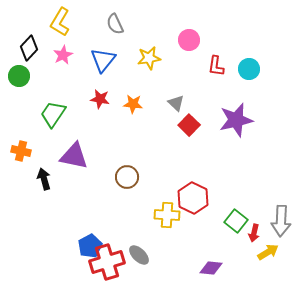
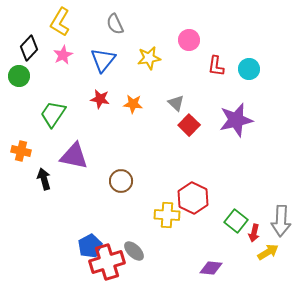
brown circle: moved 6 px left, 4 px down
gray ellipse: moved 5 px left, 4 px up
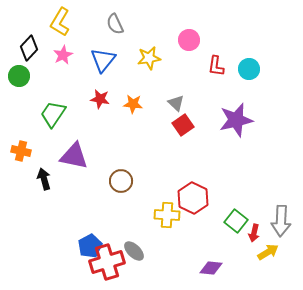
red square: moved 6 px left; rotated 10 degrees clockwise
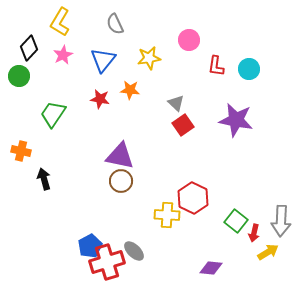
orange star: moved 3 px left, 14 px up
purple star: rotated 24 degrees clockwise
purple triangle: moved 46 px right
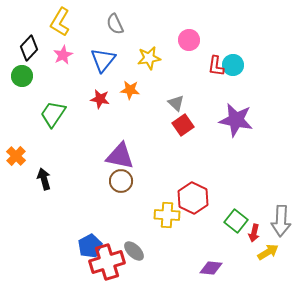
cyan circle: moved 16 px left, 4 px up
green circle: moved 3 px right
orange cross: moved 5 px left, 5 px down; rotated 30 degrees clockwise
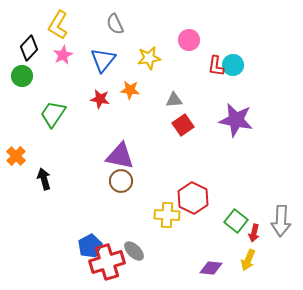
yellow L-shape: moved 2 px left, 3 px down
gray triangle: moved 2 px left, 3 px up; rotated 48 degrees counterclockwise
yellow arrow: moved 20 px left, 8 px down; rotated 145 degrees clockwise
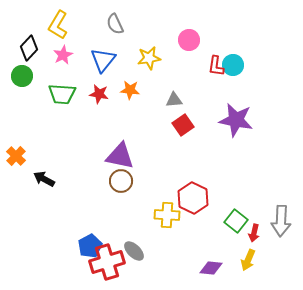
red star: moved 1 px left, 5 px up
green trapezoid: moved 9 px right, 20 px up; rotated 120 degrees counterclockwise
black arrow: rotated 45 degrees counterclockwise
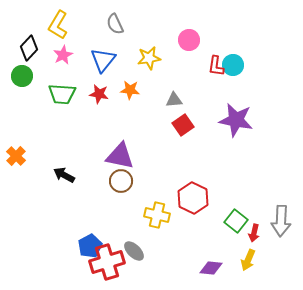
black arrow: moved 20 px right, 4 px up
yellow cross: moved 10 px left; rotated 10 degrees clockwise
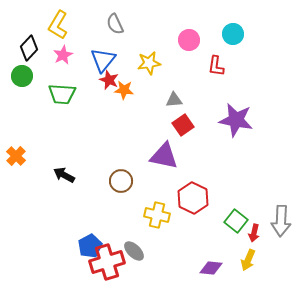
yellow star: moved 5 px down
cyan circle: moved 31 px up
orange star: moved 6 px left
red star: moved 10 px right, 14 px up; rotated 12 degrees clockwise
purple triangle: moved 44 px right
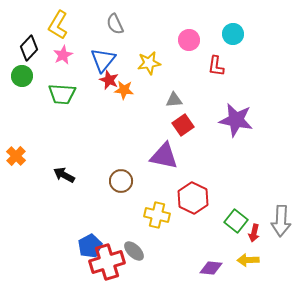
yellow arrow: rotated 65 degrees clockwise
